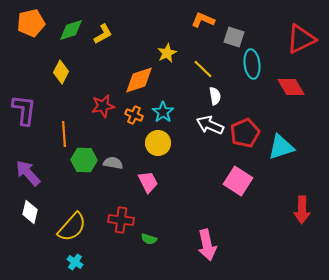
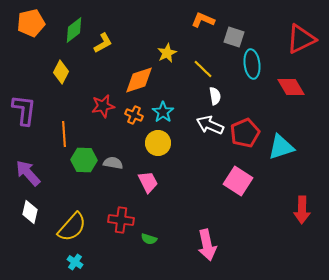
green diamond: moved 3 px right; rotated 20 degrees counterclockwise
yellow L-shape: moved 9 px down
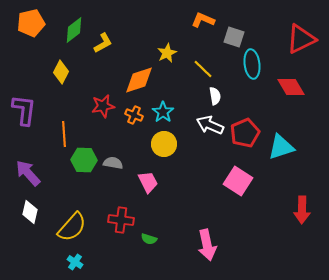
yellow circle: moved 6 px right, 1 px down
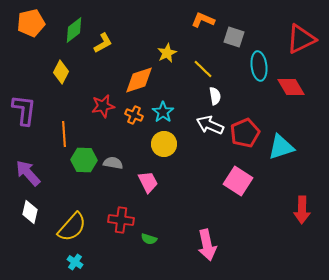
cyan ellipse: moved 7 px right, 2 px down
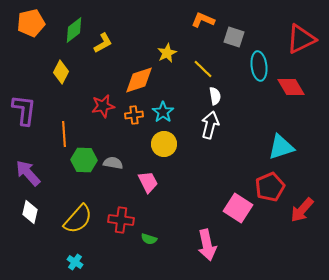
orange cross: rotated 30 degrees counterclockwise
white arrow: rotated 80 degrees clockwise
red pentagon: moved 25 px right, 54 px down
pink square: moved 27 px down
red arrow: rotated 40 degrees clockwise
yellow semicircle: moved 6 px right, 8 px up
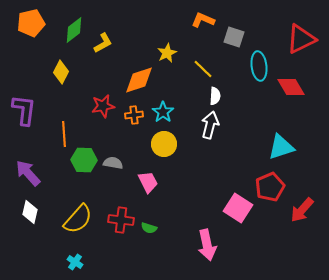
white semicircle: rotated 12 degrees clockwise
green semicircle: moved 11 px up
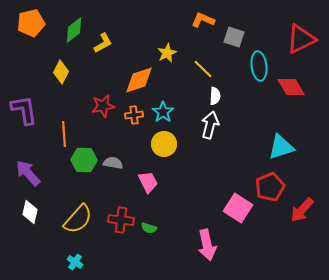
purple L-shape: rotated 16 degrees counterclockwise
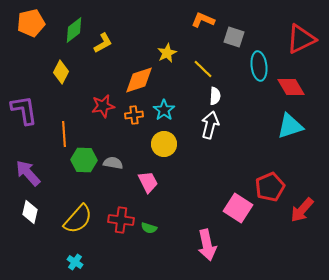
cyan star: moved 1 px right, 2 px up
cyan triangle: moved 9 px right, 21 px up
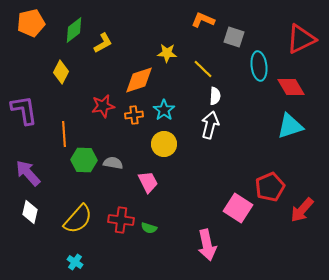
yellow star: rotated 30 degrees clockwise
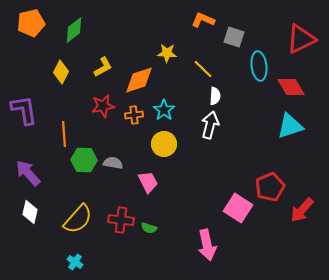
yellow L-shape: moved 24 px down
